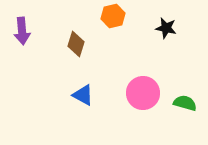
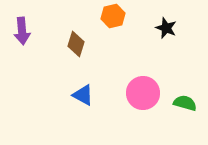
black star: rotated 10 degrees clockwise
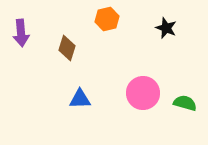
orange hexagon: moved 6 px left, 3 px down
purple arrow: moved 1 px left, 2 px down
brown diamond: moved 9 px left, 4 px down
blue triangle: moved 3 px left, 4 px down; rotated 30 degrees counterclockwise
